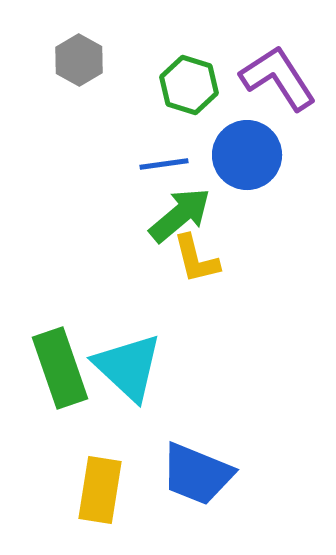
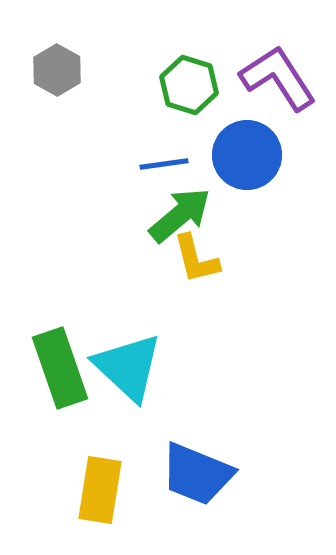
gray hexagon: moved 22 px left, 10 px down
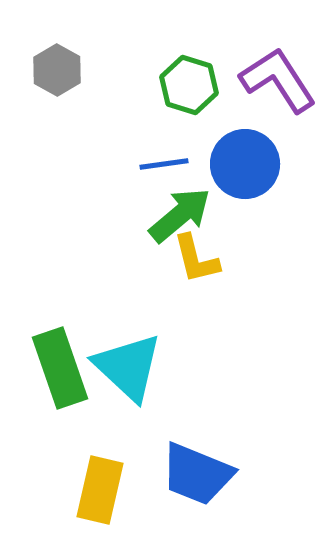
purple L-shape: moved 2 px down
blue circle: moved 2 px left, 9 px down
yellow rectangle: rotated 4 degrees clockwise
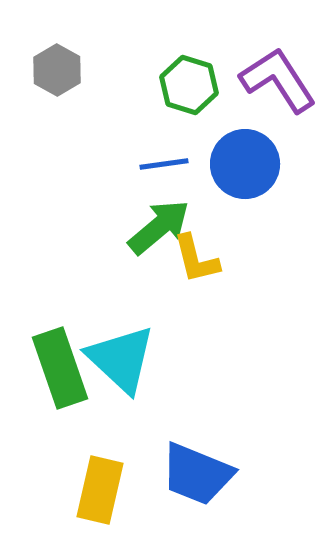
green arrow: moved 21 px left, 12 px down
cyan triangle: moved 7 px left, 8 px up
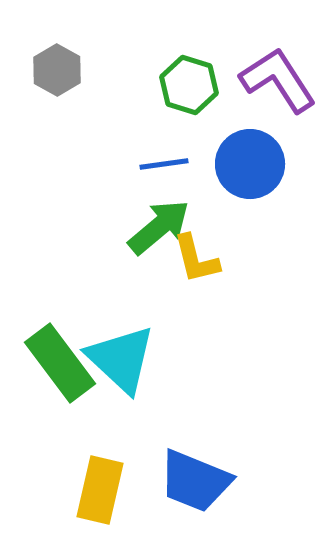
blue circle: moved 5 px right
green rectangle: moved 5 px up; rotated 18 degrees counterclockwise
blue trapezoid: moved 2 px left, 7 px down
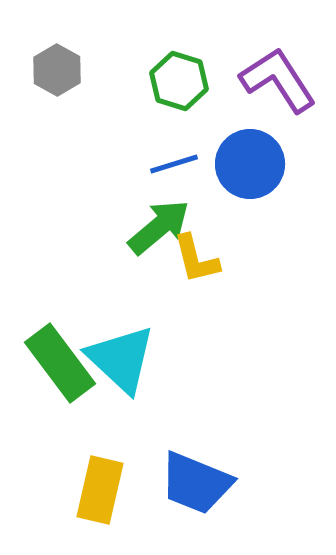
green hexagon: moved 10 px left, 4 px up
blue line: moved 10 px right; rotated 9 degrees counterclockwise
blue trapezoid: moved 1 px right, 2 px down
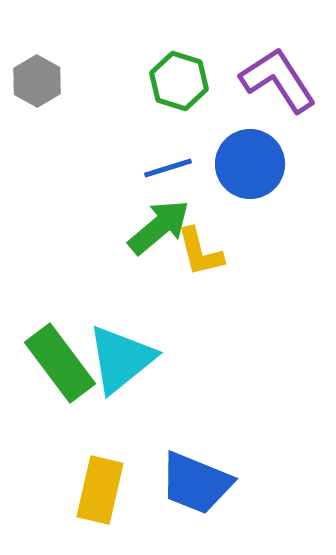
gray hexagon: moved 20 px left, 11 px down
blue line: moved 6 px left, 4 px down
yellow L-shape: moved 4 px right, 7 px up
cyan triangle: rotated 38 degrees clockwise
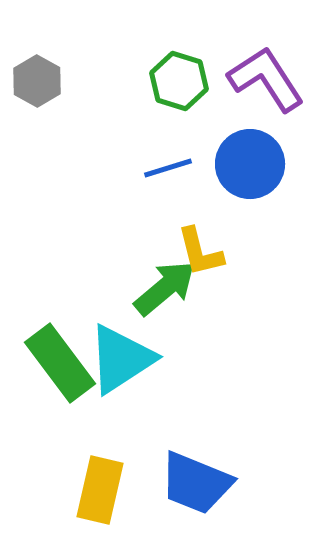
purple L-shape: moved 12 px left, 1 px up
green arrow: moved 6 px right, 61 px down
cyan triangle: rotated 6 degrees clockwise
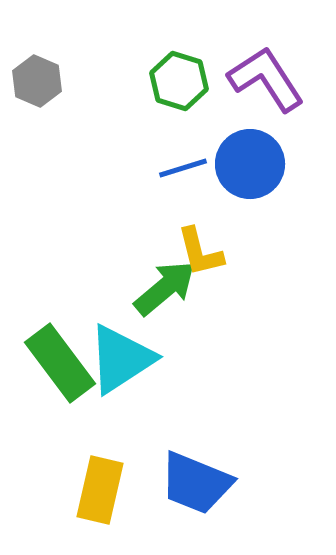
gray hexagon: rotated 6 degrees counterclockwise
blue line: moved 15 px right
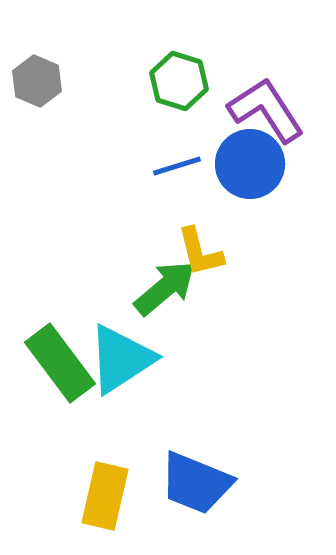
purple L-shape: moved 31 px down
blue line: moved 6 px left, 2 px up
yellow rectangle: moved 5 px right, 6 px down
